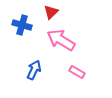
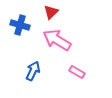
blue cross: moved 2 px left
pink arrow: moved 4 px left
blue arrow: moved 1 px left, 1 px down
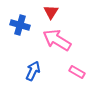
red triangle: rotated 14 degrees counterclockwise
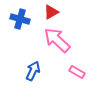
red triangle: rotated 28 degrees clockwise
blue cross: moved 6 px up
pink arrow: rotated 12 degrees clockwise
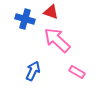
red triangle: rotated 49 degrees clockwise
blue cross: moved 5 px right
